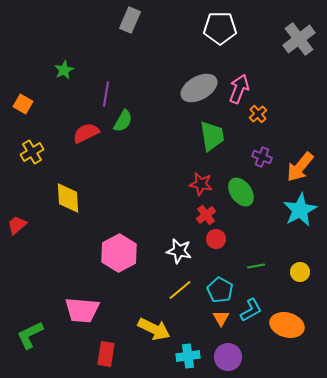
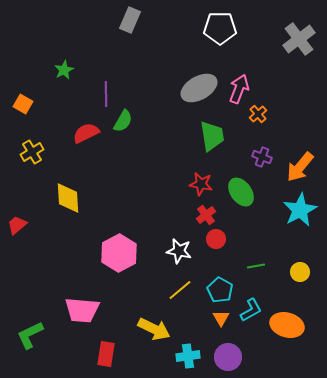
purple line: rotated 10 degrees counterclockwise
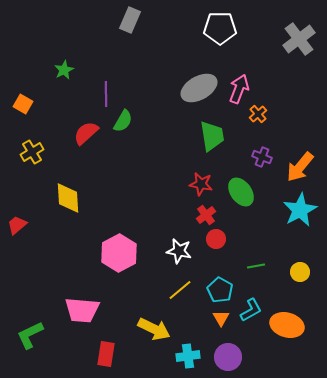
red semicircle: rotated 16 degrees counterclockwise
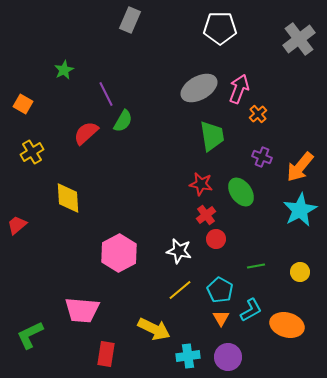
purple line: rotated 25 degrees counterclockwise
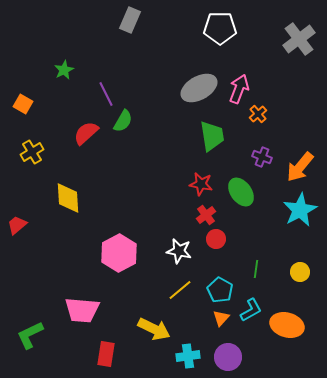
green line: moved 3 px down; rotated 72 degrees counterclockwise
orange triangle: rotated 12 degrees clockwise
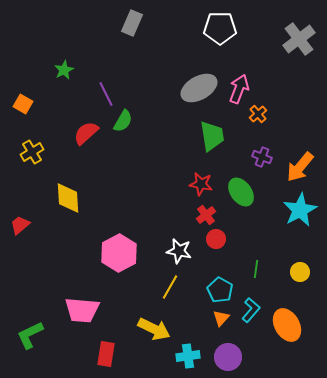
gray rectangle: moved 2 px right, 3 px down
red trapezoid: moved 3 px right
yellow line: moved 10 px left, 3 px up; rotated 20 degrees counterclockwise
cyan L-shape: rotated 20 degrees counterclockwise
orange ellipse: rotated 44 degrees clockwise
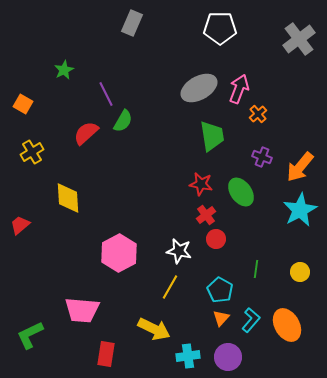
cyan L-shape: moved 10 px down
